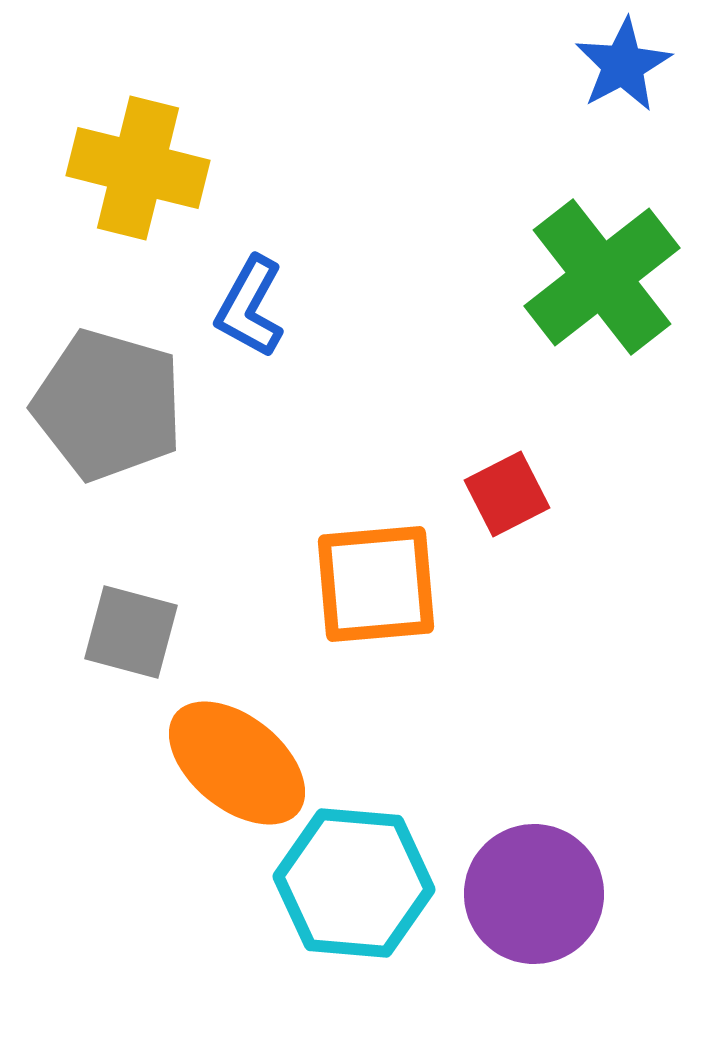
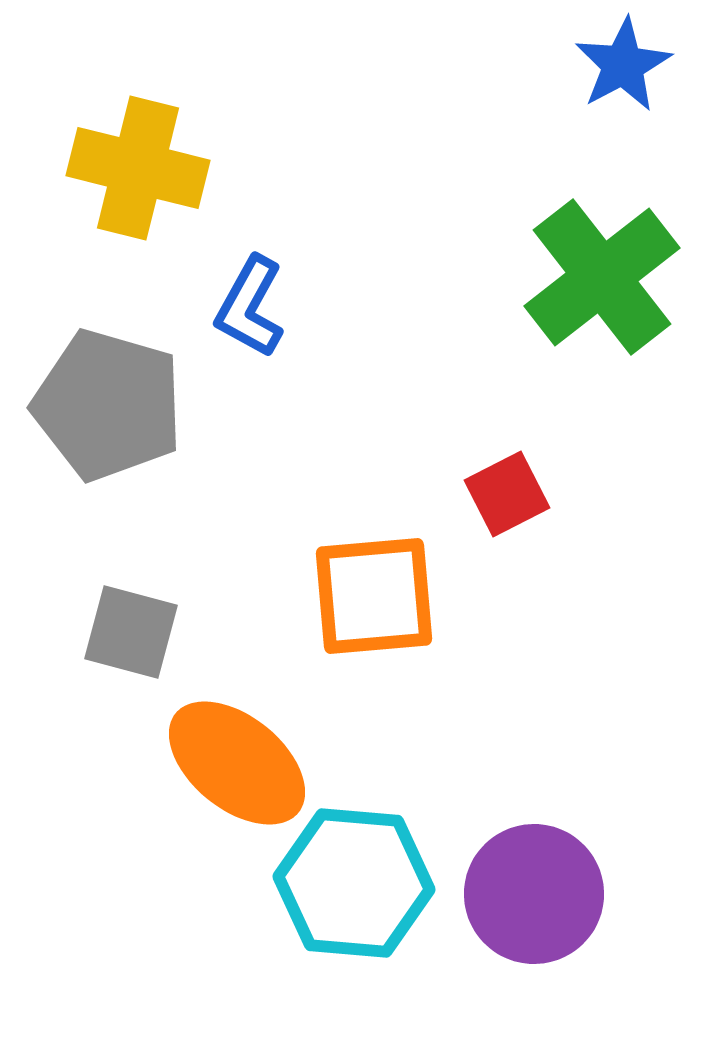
orange square: moved 2 px left, 12 px down
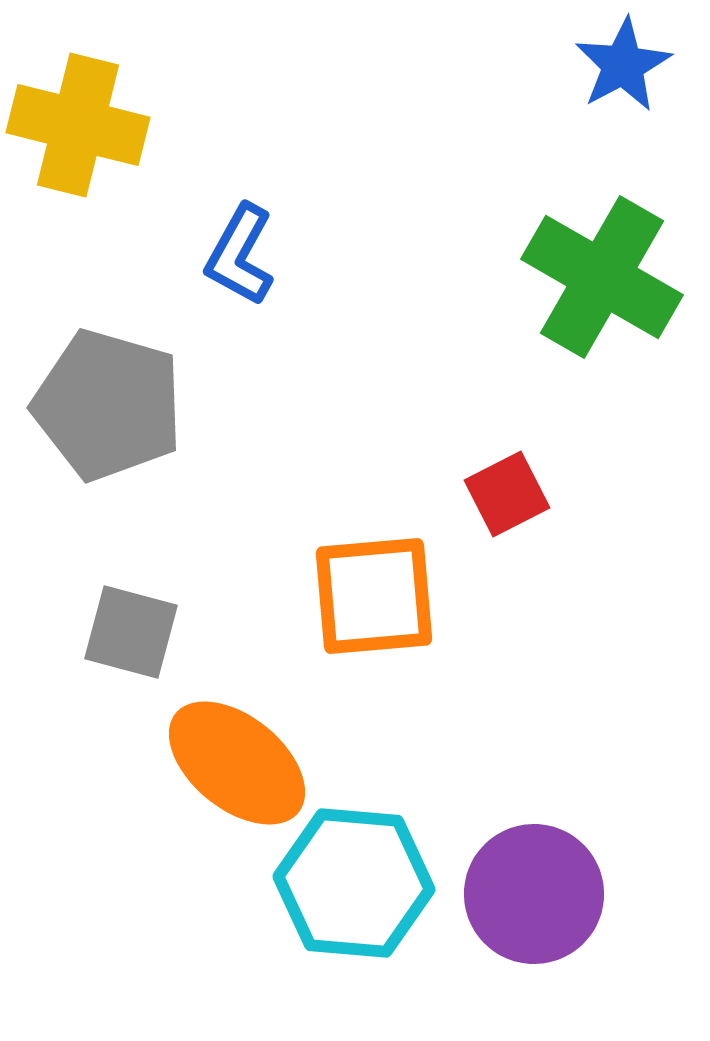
yellow cross: moved 60 px left, 43 px up
green cross: rotated 22 degrees counterclockwise
blue L-shape: moved 10 px left, 52 px up
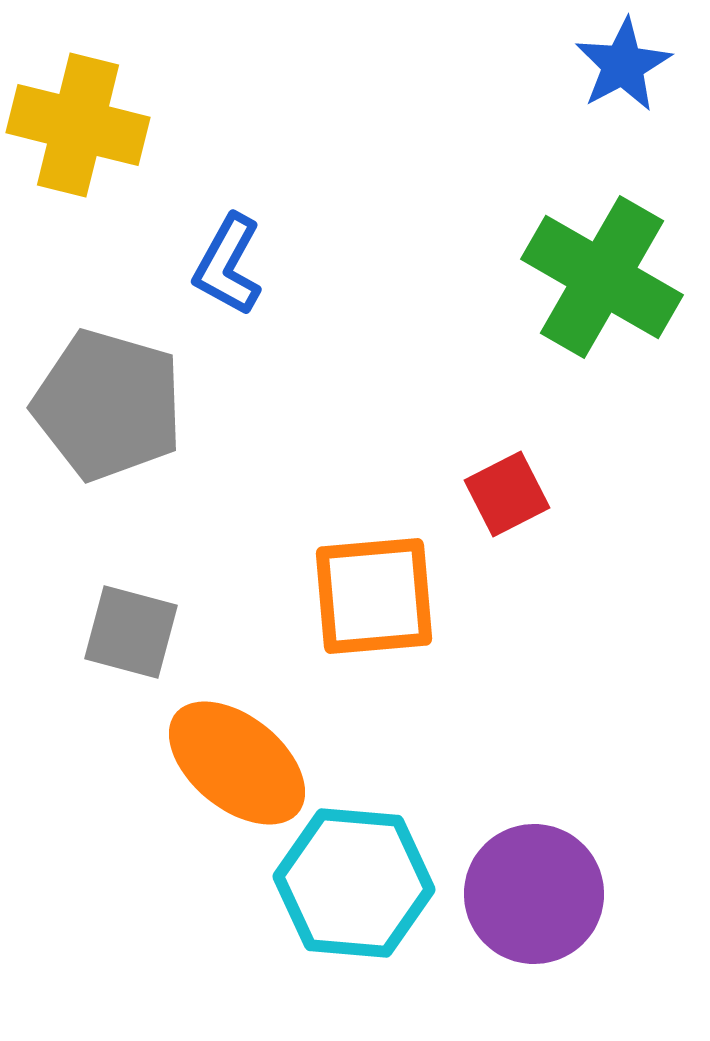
blue L-shape: moved 12 px left, 10 px down
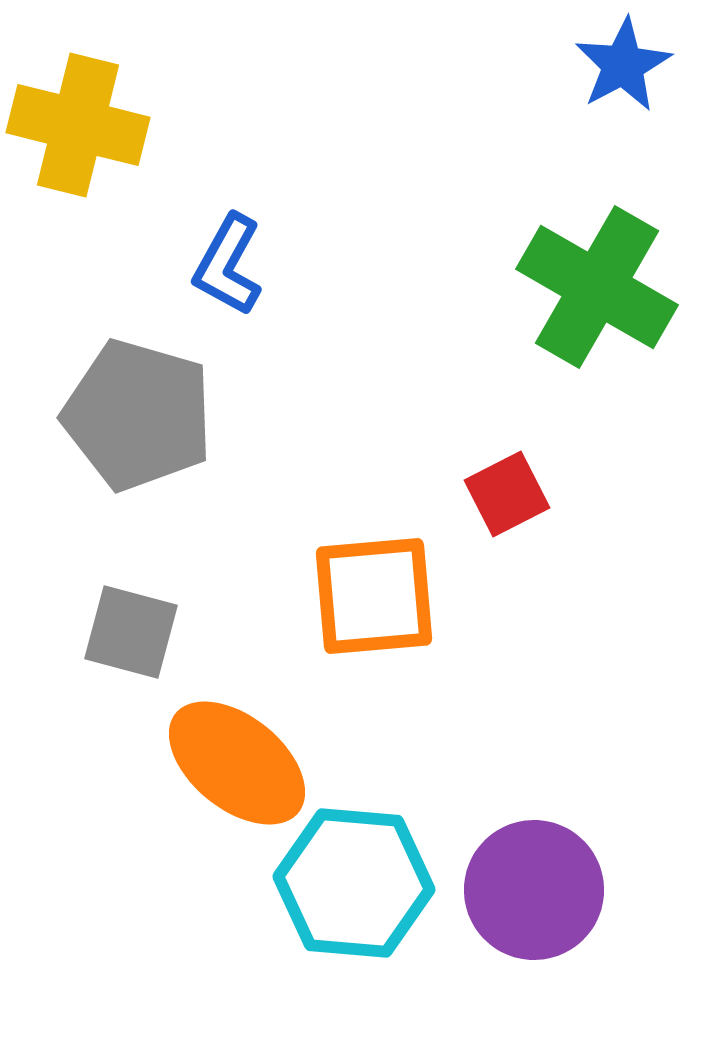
green cross: moved 5 px left, 10 px down
gray pentagon: moved 30 px right, 10 px down
purple circle: moved 4 px up
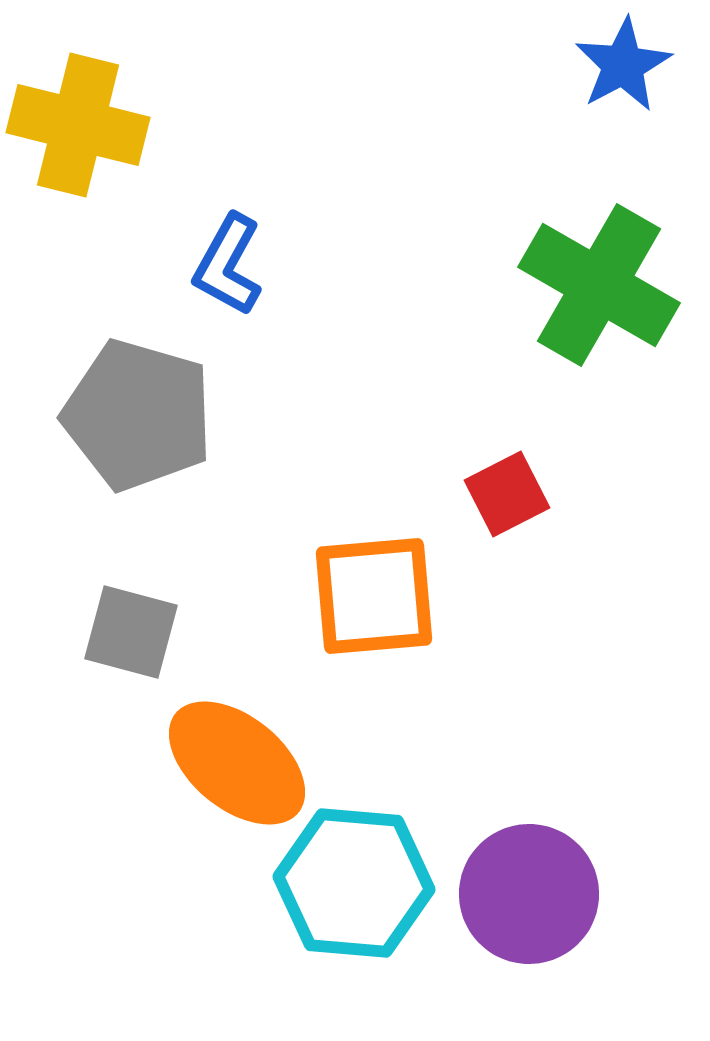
green cross: moved 2 px right, 2 px up
purple circle: moved 5 px left, 4 px down
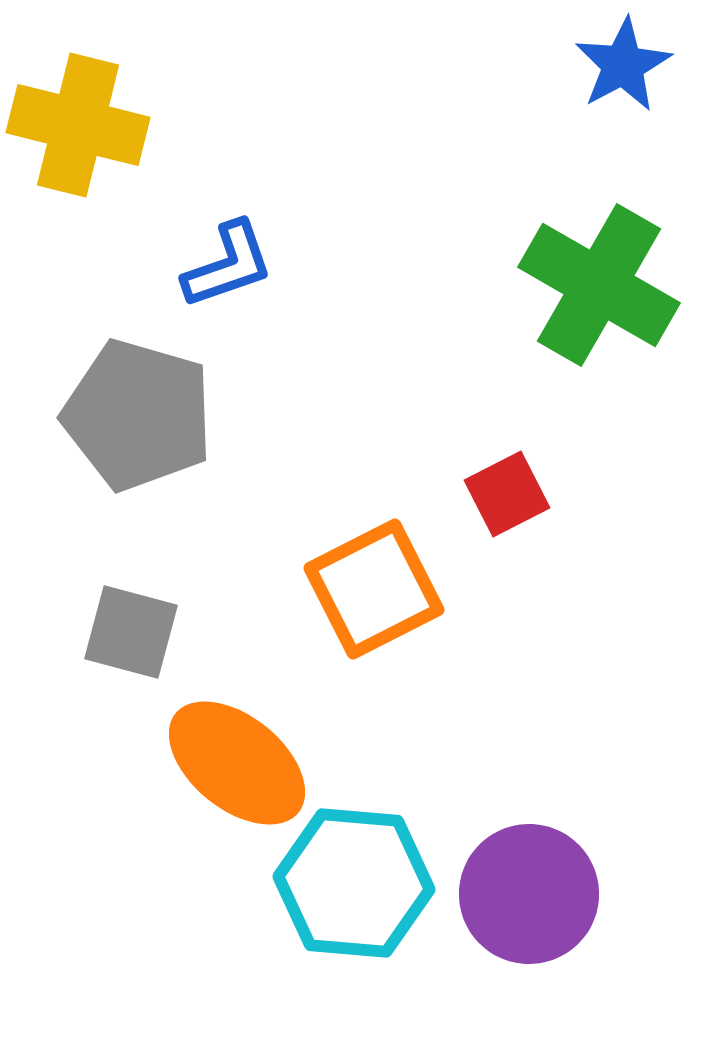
blue L-shape: rotated 138 degrees counterclockwise
orange square: moved 7 px up; rotated 22 degrees counterclockwise
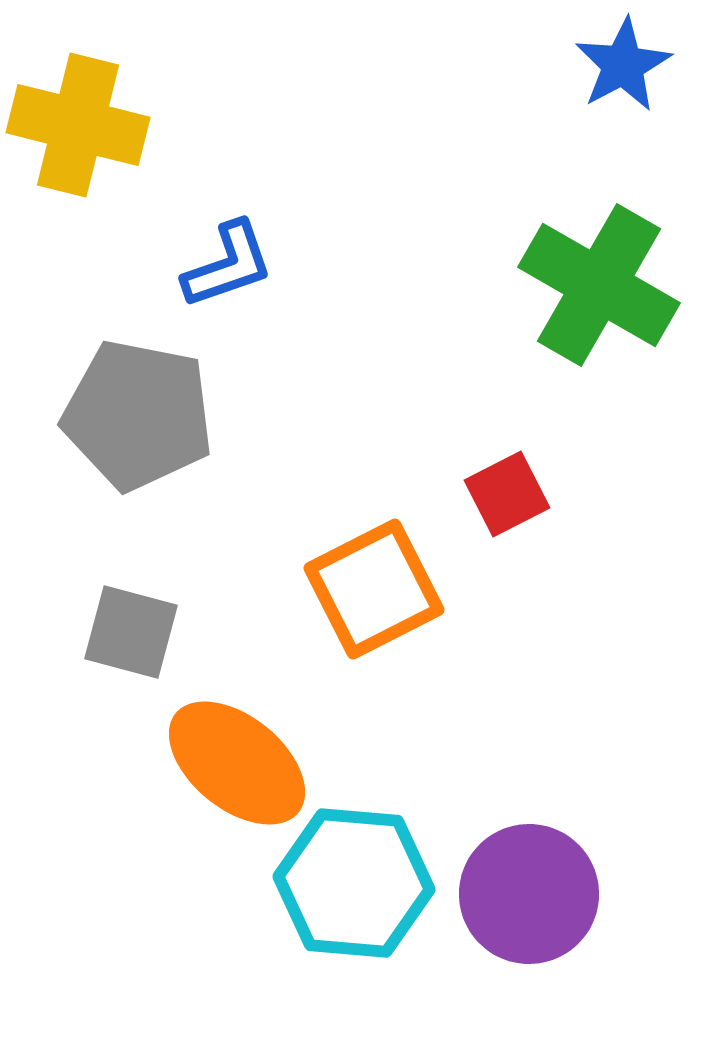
gray pentagon: rotated 5 degrees counterclockwise
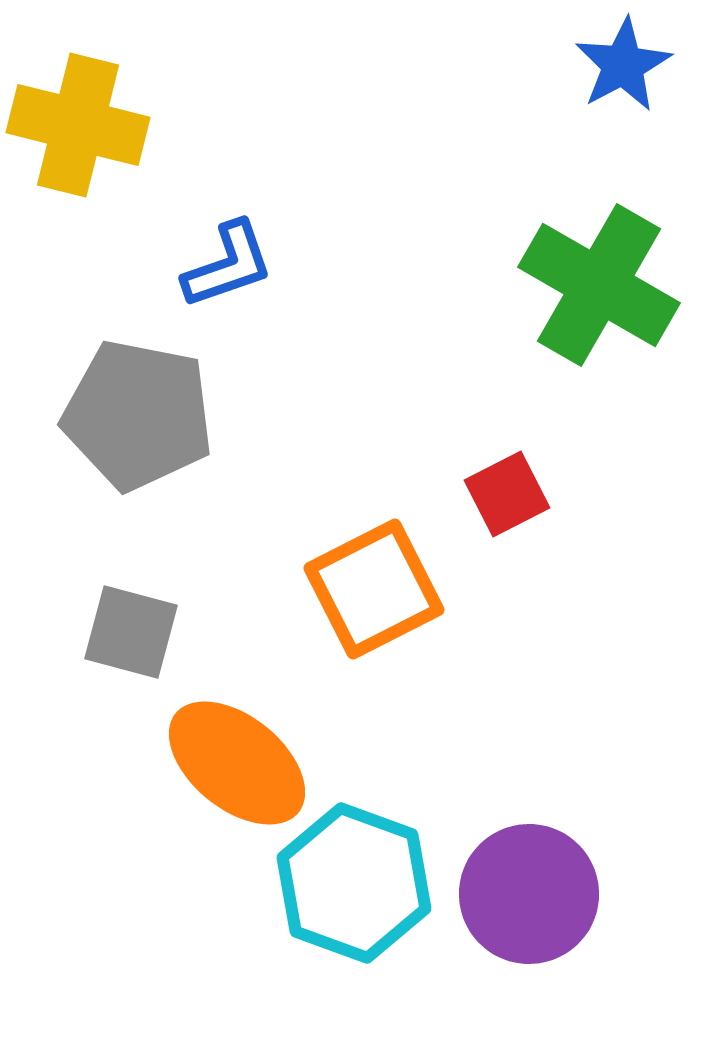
cyan hexagon: rotated 15 degrees clockwise
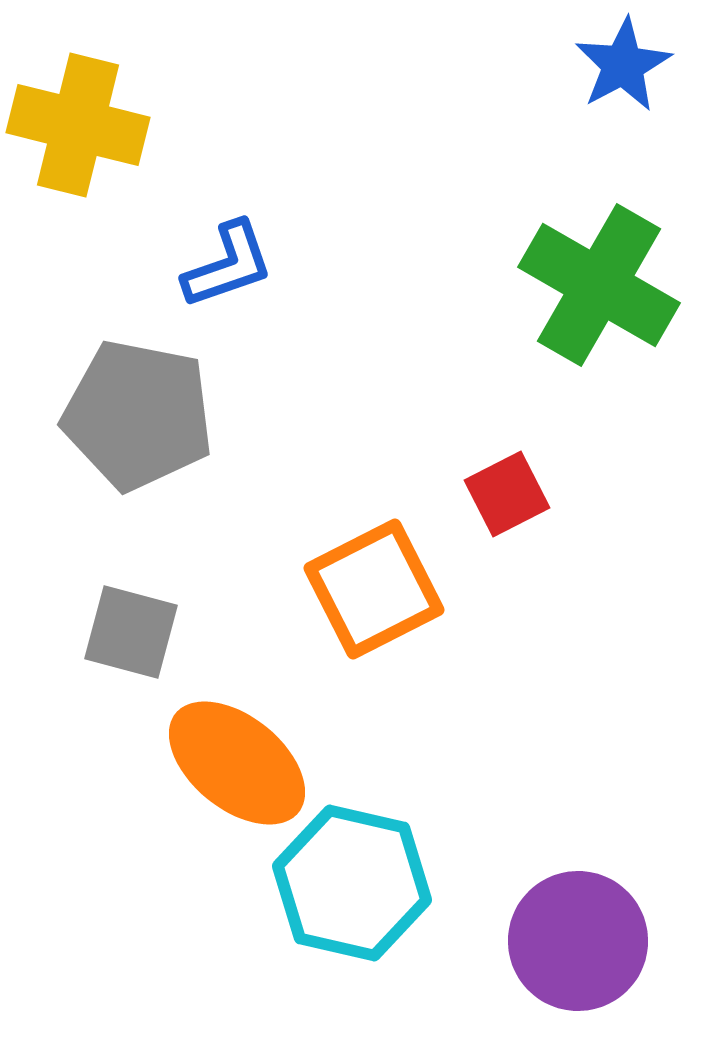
cyan hexagon: moved 2 px left; rotated 7 degrees counterclockwise
purple circle: moved 49 px right, 47 px down
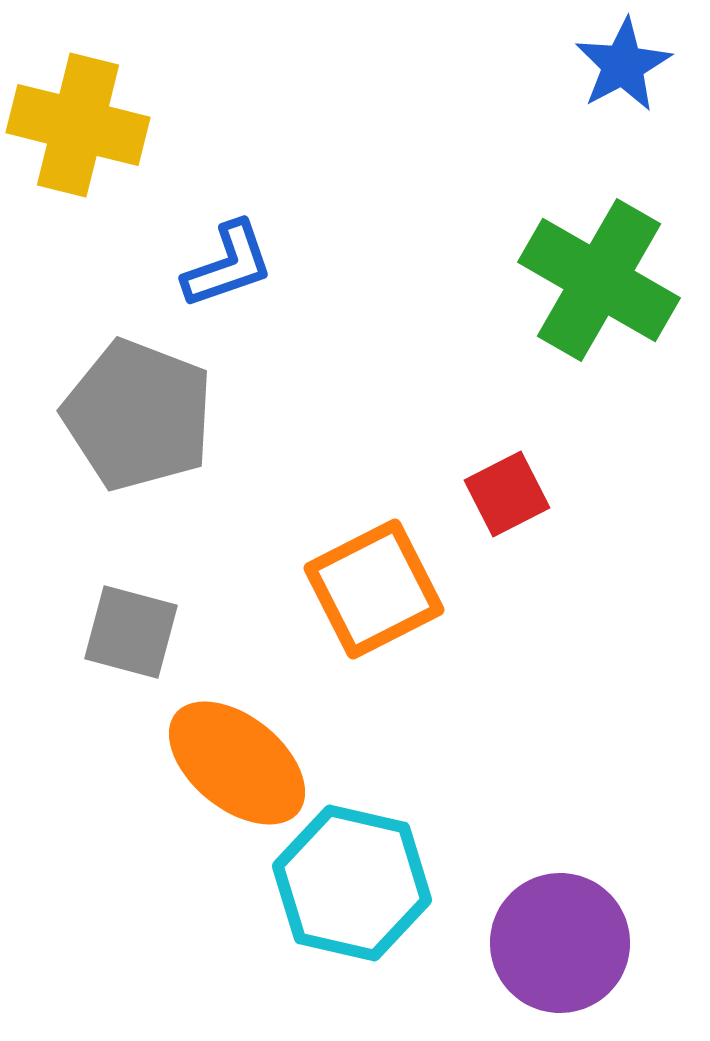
green cross: moved 5 px up
gray pentagon: rotated 10 degrees clockwise
purple circle: moved 18 px left, 2 px down
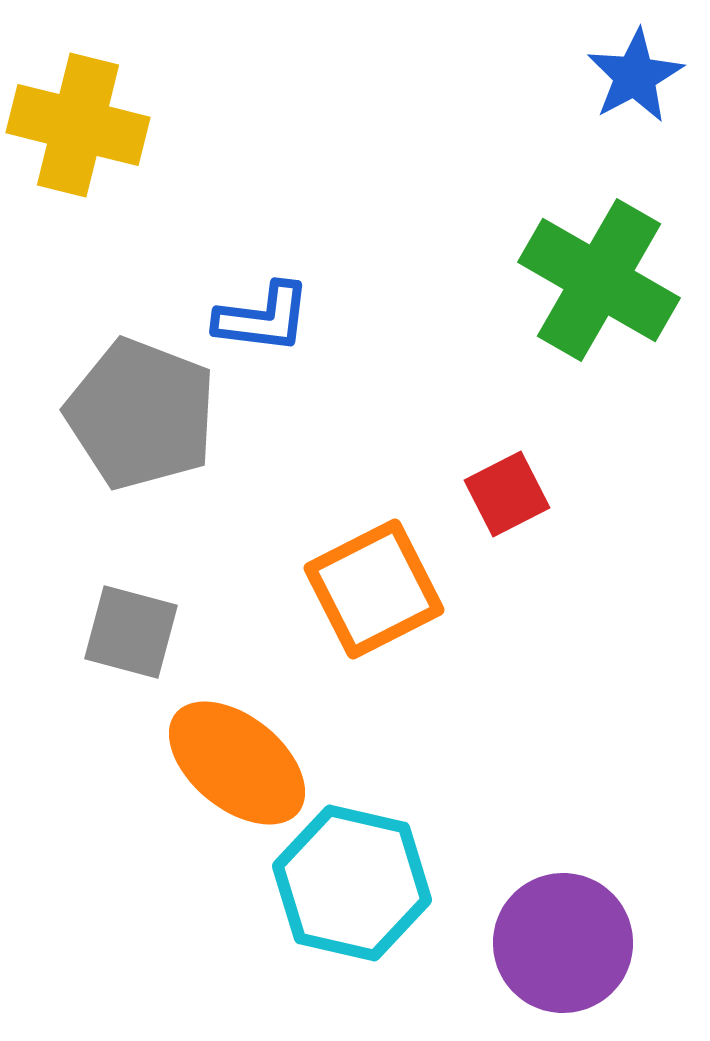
blue star: moved 12 px right, 11 px down
blue L-shape: moved 35 px right, 53 px down; rotated 26 degrees clockwise
gray pentagon: moved 3 px right, 1 px up
purple circle: moved 3 px right
